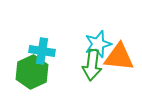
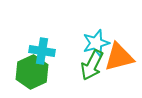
cyan star: moved 2 px left, 1 px up
orange triangle: rotated 20 degrees counterclockwise
green arrow: rotated 20 degrees clockwise
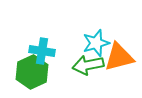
green arrow: moved 4 px left; rotated 52 degrees clockwise
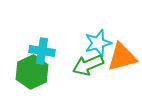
cyan star: moved 2 px right
orange triangle: moved 3 px right
green arrow: rotated 12 degrees counterclockwise
